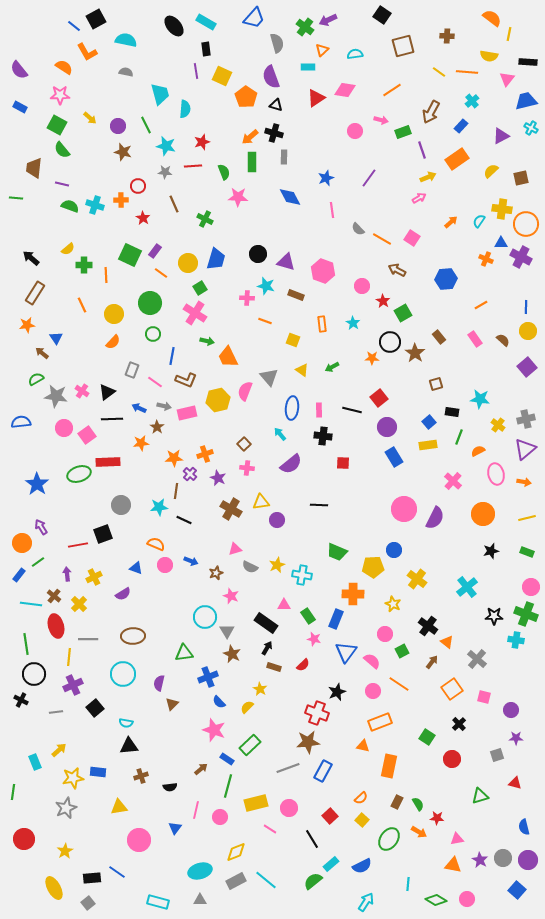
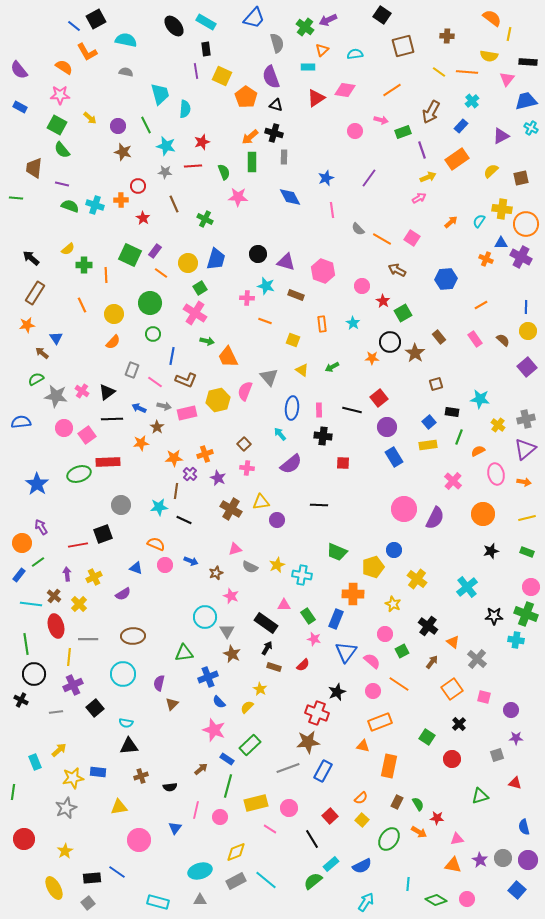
yellow pentagon at (373, 567): rotated 15 degrees counterclockwise
orange triangle at (447, 642): moved 6 px right
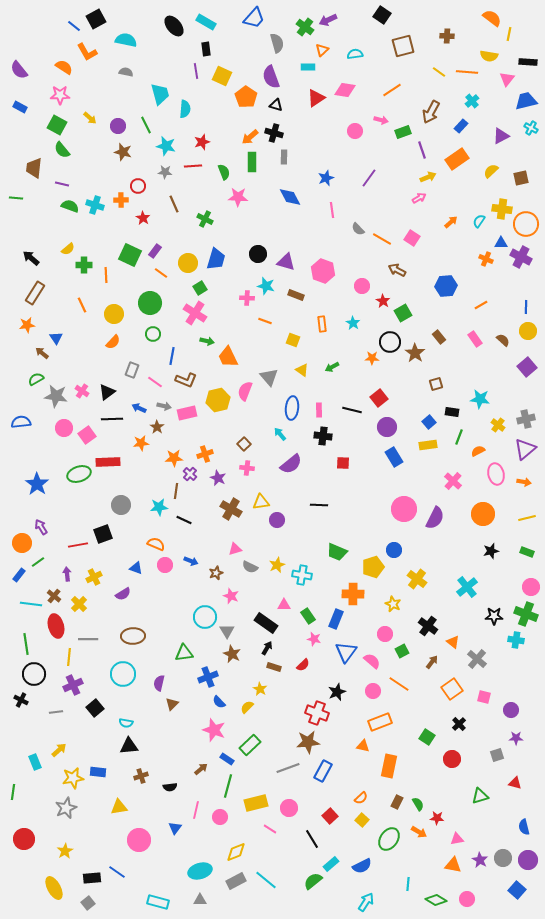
blue hexagon at (446, 279): moved 7 px down
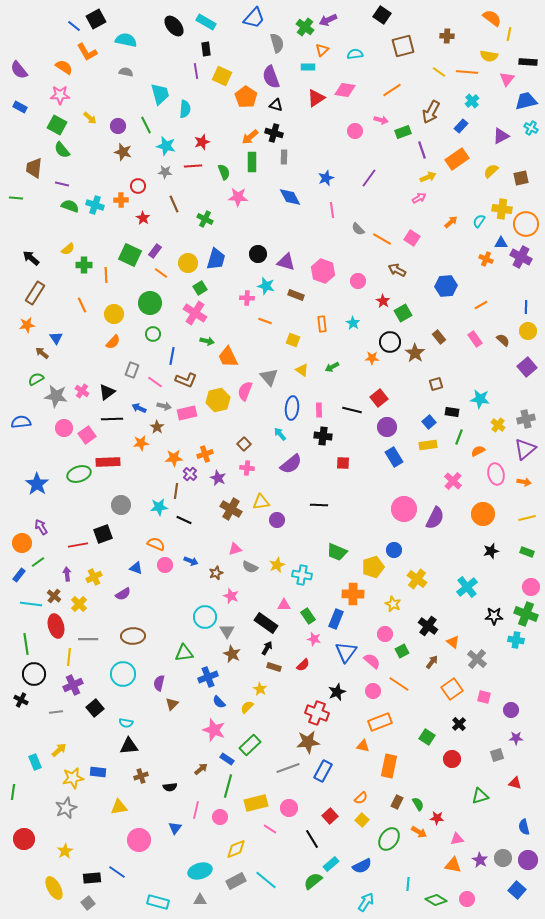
pink circle at (362, 286): moved 4 px left, 5 px up
yellow diamond at (236, 852): moved 3 px up
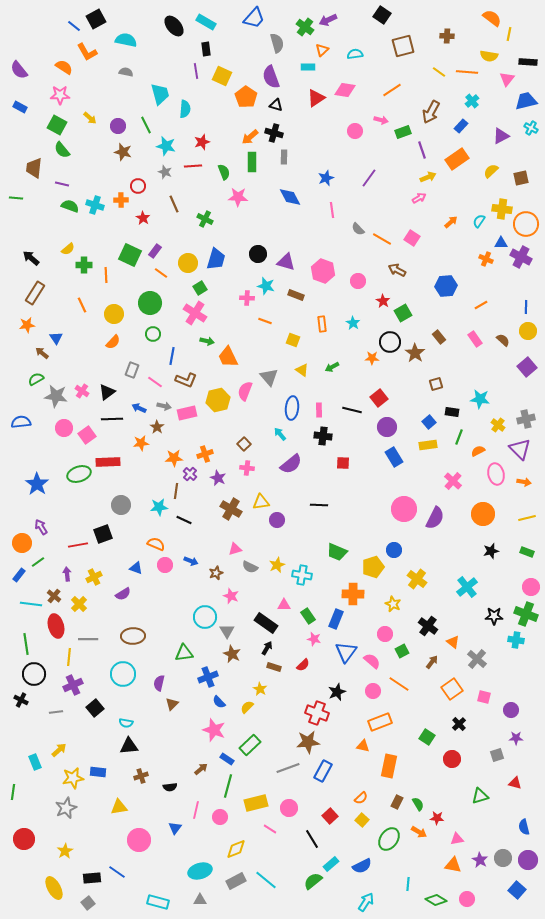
gray star at (165, 172): rotated 16 degrees clockwise
purple triangle at (525, 449): moved 5 px left; rotated 35 degrees counterclockwise
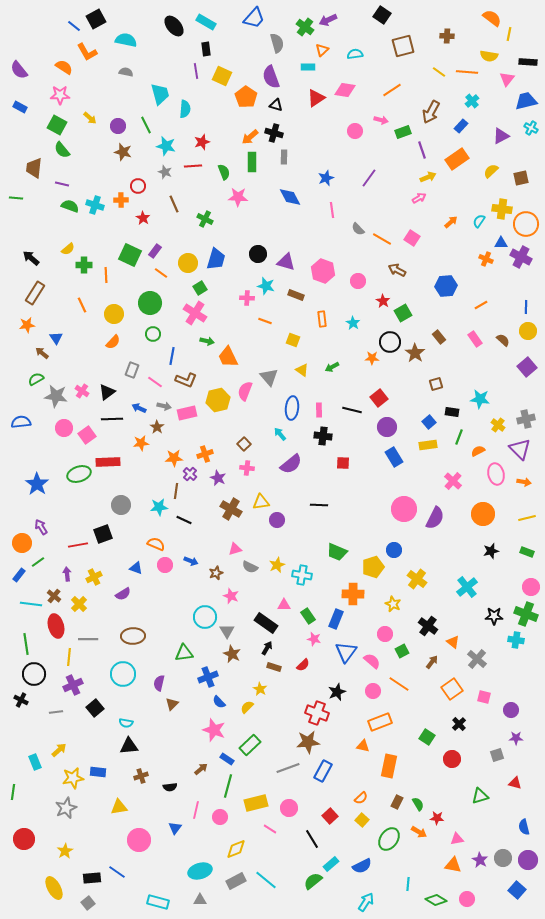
orange rectangle at (322, 324): moved 5 px up
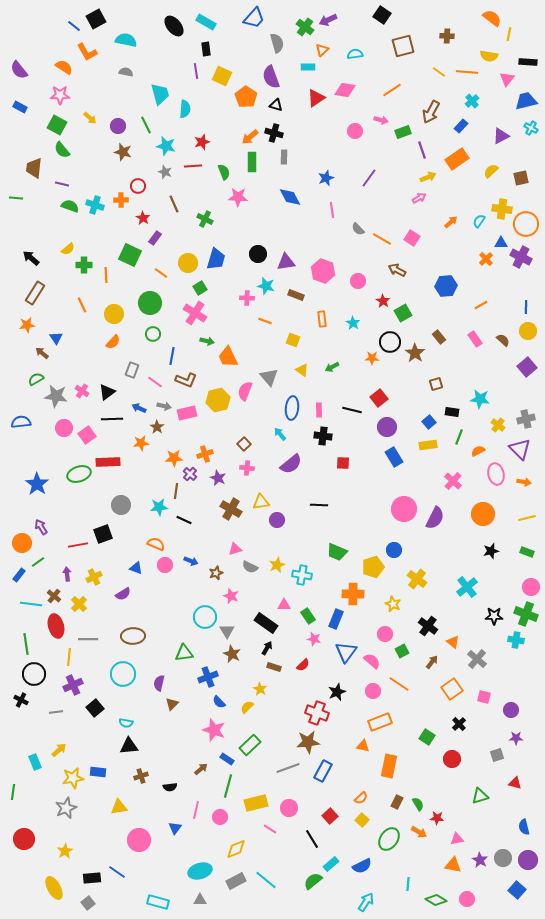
purple rectangle at (155, 251): moved 13 px up
orange cross at (486, 259): rotated 24 degrees clockwise
purple triangle at (286, 262): rotated 24 degrees counterclockwise
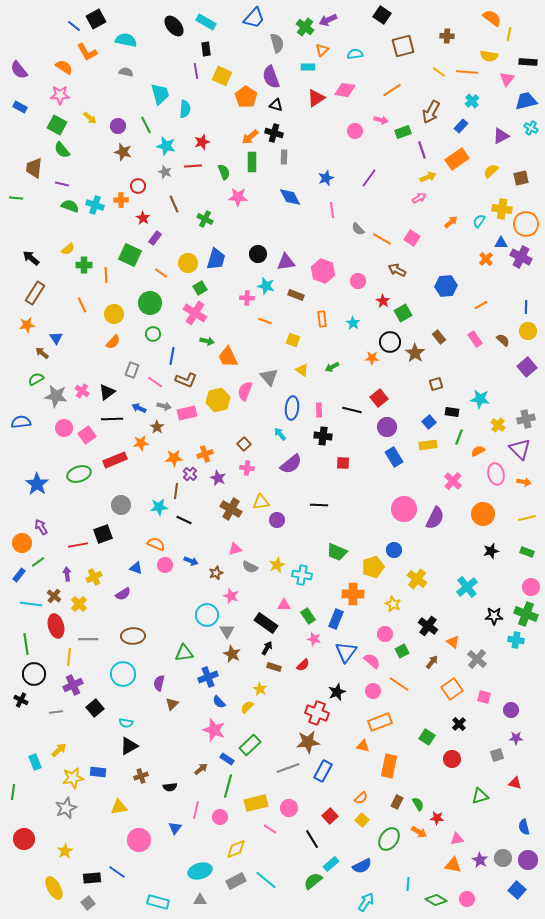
red rectangle at (108, 462): moved 7 px right, 2 px up; rotated 20 degrees counterclockwise
cyan circle at (205, 617): moved 2 px right, 2 px up
black triangle at (129, 746): rotated 24 degrees counterclockwise
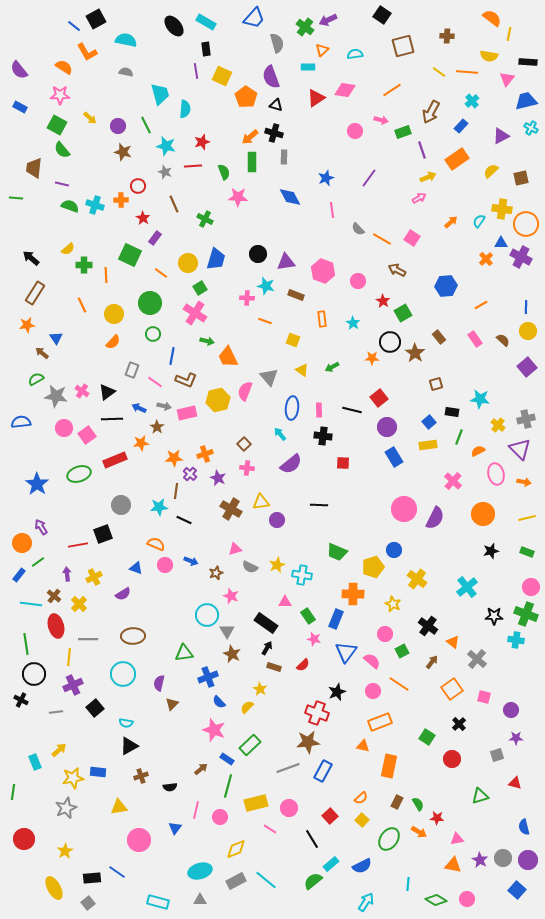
pink triangle at (284, 605): moved 1 px right, 3 px up
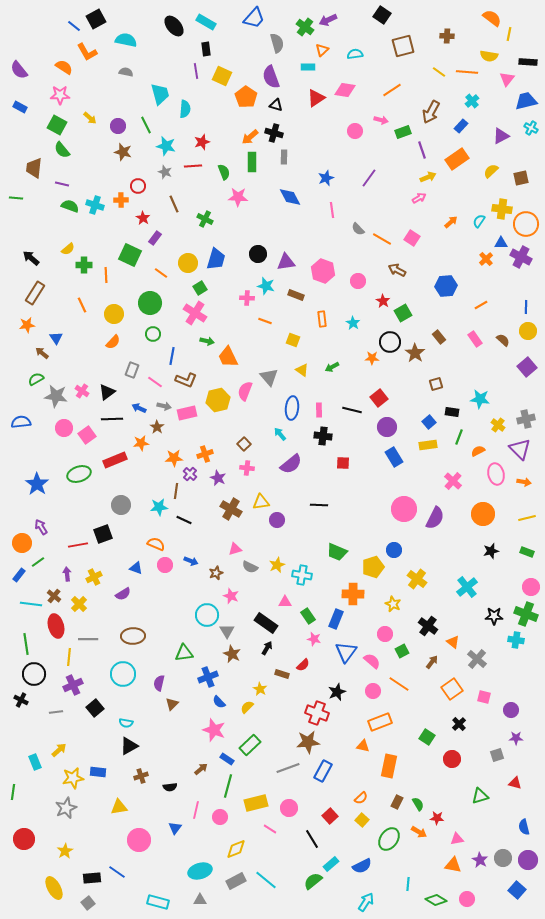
brown rectangle at (274, 667): moved 8 px right, 7 px down
